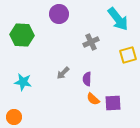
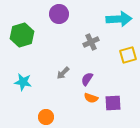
cyan arrow: moved 1 px right; rotated 55 degrees counterclockwise
green hexagon: rotated 20 degrees counterclockwise
purple semicircle: rotated 32 degrees clockwise
orange semicircle: moved 2 px left, 1 px up; rotated 24 degrees counterclockwise
orange circle: moved 32 px right
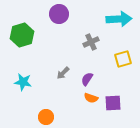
yellow square: moved 5 px left, 4 px down
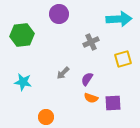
green hexagon: rotated 10 degrees clockwise
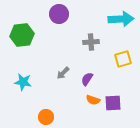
cyan arrow: moved 2 px right
gray cross: rotated 21 degrees clockwise
orange semicircle: moved 2 px right, 2 px down
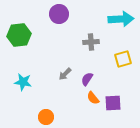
green hexagon: moved 3 px left
gray arrow: moved 2 px right, 1 px down
orange semicircle: moved 2 px up; rotated 32 degrees clockwise
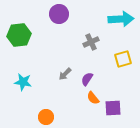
gray cross: rotated 21 degrees counterclockwise
purple square: moved 5 px down
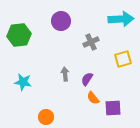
purple circle: moved 2 px right, 7 px down
gray arrow: rotated 128 degrees clockwise
